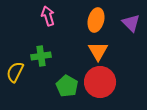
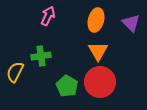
pink arrow: rotated 42 degrees clockwise
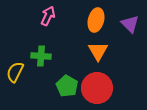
purple triangle: moved 1 px left, 1 px down
green cross: rotated 12 degrees clockwise
red circle: moved 3 px left, 6 px down
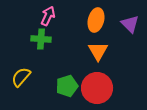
green cross: moved 17 px up
yellow semicircle: moved 6 px right, 5 px down; rotated 15 degrees clockwise
green pentagon: rotated 25 degrees clockwise
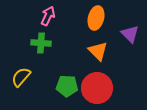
orange ellipse: moved 2 px up
purple triangle: moved 10 px down
green cross: moved 4 px down
orange triangle: rotated 15 degrees counterclockwise
green pentagon: rotated 20 degrees clockwise
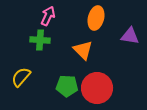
purple triangle: moved 2 px down; rotated 36 degrees counterclockwise
green cross: moved 1 px left, 3 px up
orange triangle: moved 15 px left, 1 px up
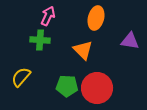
purple triangle: moved 5 px down
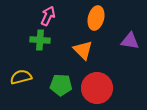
yellow semicircle: rotated 35 degrees clockwise
green pentagon: moved 6 px left, 1 px up
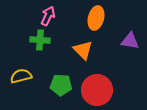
yellow semicircle: moved 1 px up
red circle: moved 2 px down
